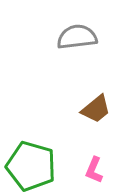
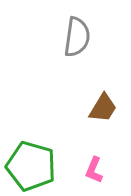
gray semicircle: rotated 105 degrees clockwise
brown trapezoid: moved 7 px right, 1 px up; rotated 20 degrees counterclockwise
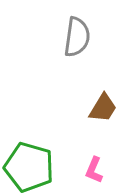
green pentagon: moved 2 px left, 1 px down
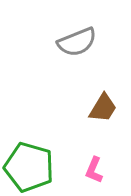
gray semicircle: moved 5 px down; rotated 60 degrees clockwise
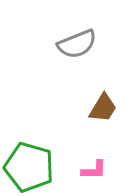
gray semicircle: moved 2 px down
pink L-shape: rotated 112 degrees counterclockwise
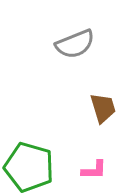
gray semicircle: moved 2 px left
brown trapezoid: rotated 48 degrees counterclockwise
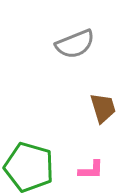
pink L-shape: moved 3 px left
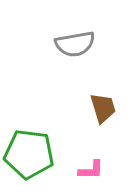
gray semicircle: rotated 12 degrees clockwise
green pentagon: moved 13 px up; rotated 9 degrees counterclockwise
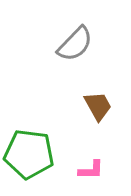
gray semicircle: rotated 36 degrees counterclockwise
brown trapezoid: moved 5 px left, 2 px up; rotated 12 degrees counterclockwise
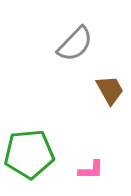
brown trapezoid: moved 12 px right, 16 px up
green pentagon: rotated 12 degrees counterclockwise
